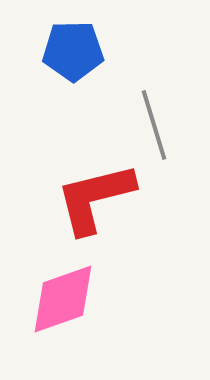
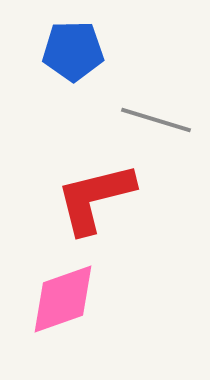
gray line: moved 2 px right, 5 px up; rotated 56 degrees counterclockwise
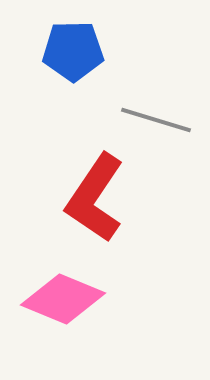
red L-shape: rotated 42 degrees counterclockwise
pink diamond: rotated 42 degrees clockwise
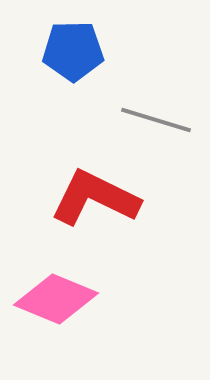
red L-shape: rotated 82 degrees clockwise
pink diamond: moved 7 px left
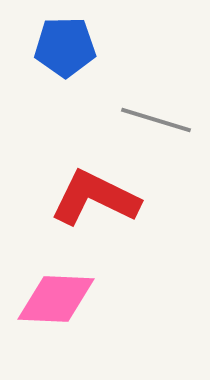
blue pentagon: moved 8 px left, 4 px up
pink diamond: rotated 20 degrees counterclockwise
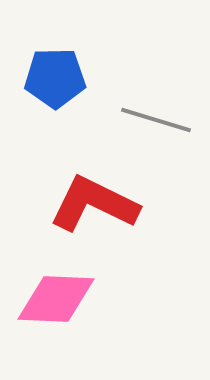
blue pentagon: moved 10 px left, 31 px down
red L-shape: moved 1 px left, 6 px down
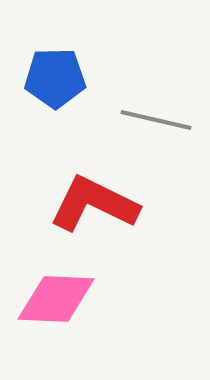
gray line: rotated 4 degrees counterclockwise
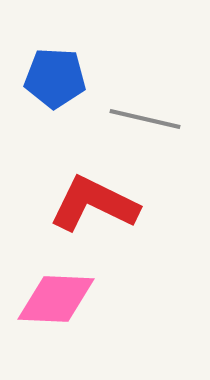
blue pentagon: rotated 4 degrees clockwise
gray line: moved 11 px left, 1 px up
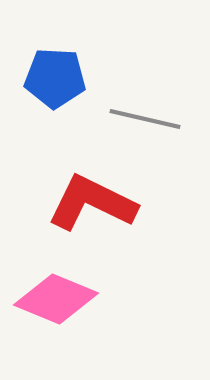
red L-shape: moved 2 px left, 1 px up
pink diamond: rotated 20 degrees clockwise
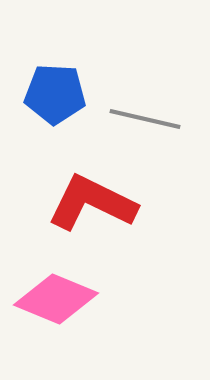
blue pentagon: moved 16 px down
